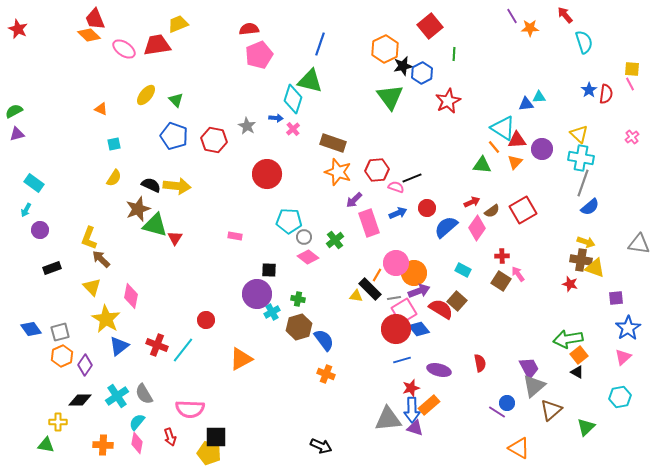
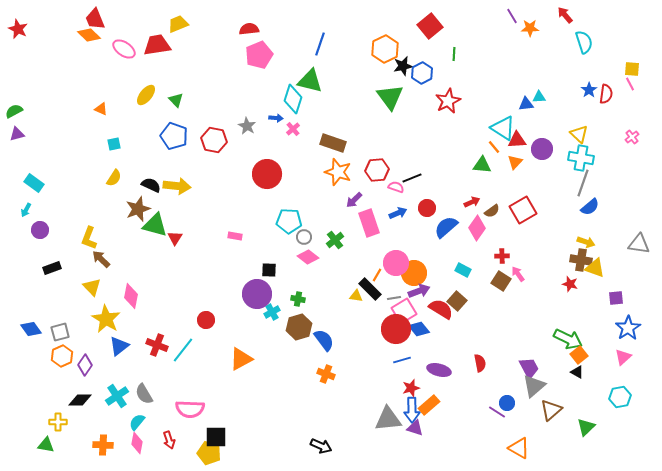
green arrow at (568, 339): rotated 144 degrees counterclockwise
red arrow at (170, 437): moved 1 px left, 3 px down
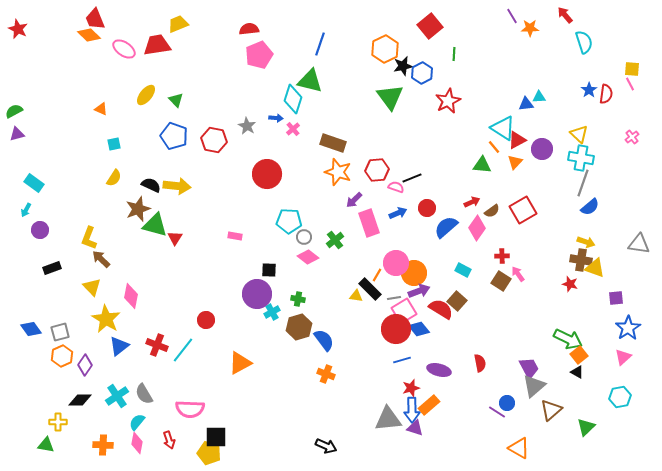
red triangle at (517, 140): rotated 24 degrees counterclockwise
orange triangle at (241, 359): moved 1 px left, 4 px down
black arrow at (321, 446): moved 5 px right
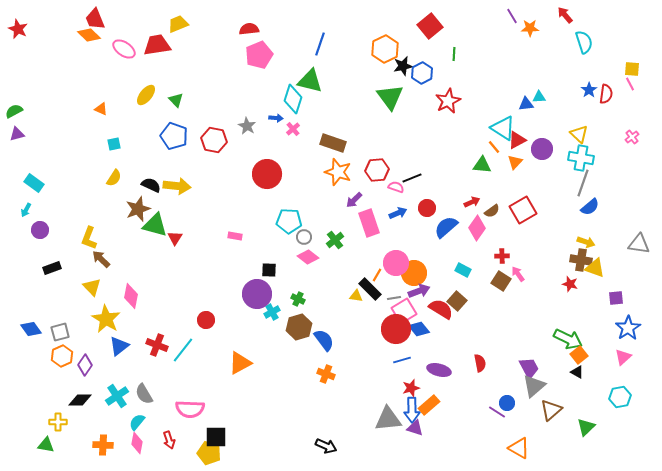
green cross at (298, 299): rotated 16 degrees clockwise
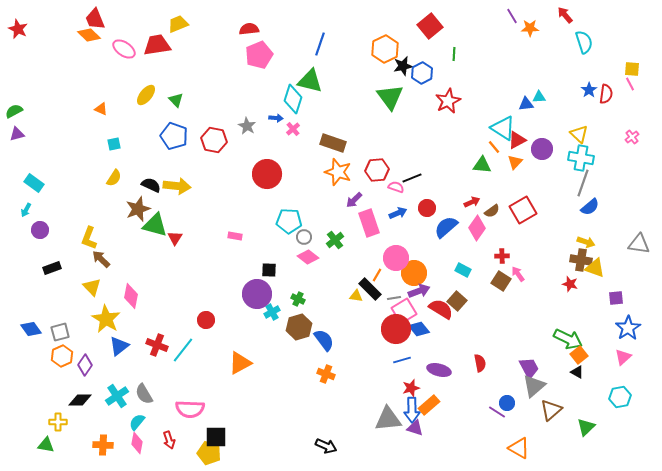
pink circle at (396, 263): moved 5 px up
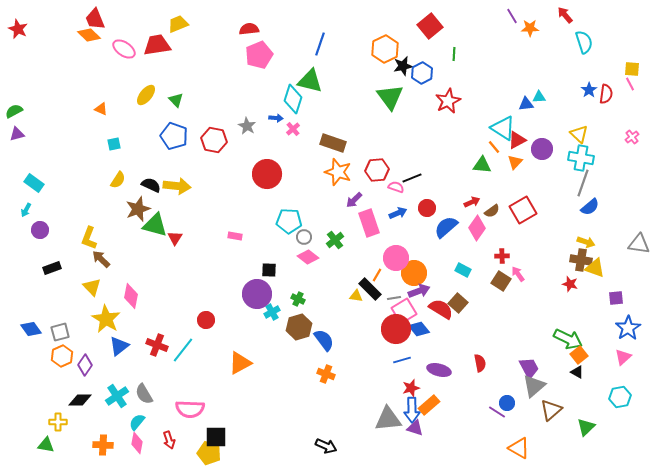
yellow semicircle at (114, 178): moved 4 px right, 2 px down
brown square at (457, 301): moved 1 px right, 2 px down
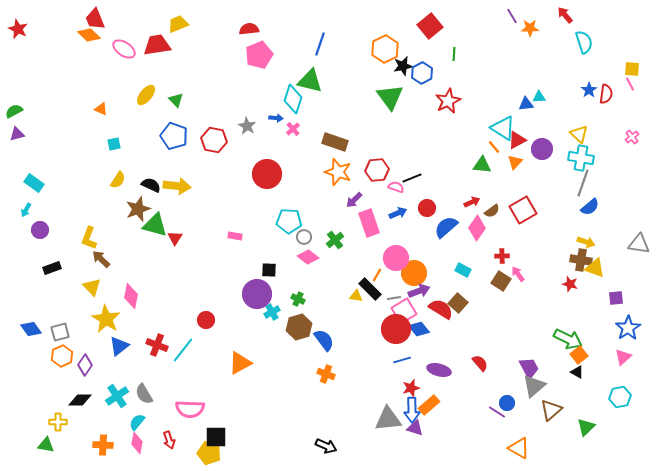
brown rectangle at (333, 143): moved 2 px right, 1 px up
red semicircle at (480, 363): rotated 30 degrees counterclockwise
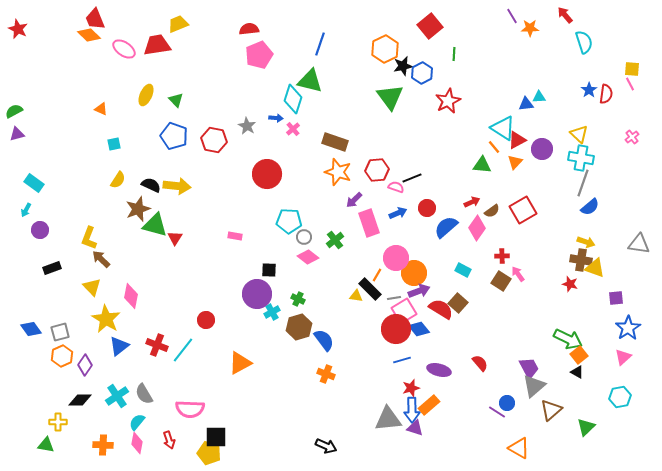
yellow ellipse at (146, 95): rotated 15 degrees counterclockwise
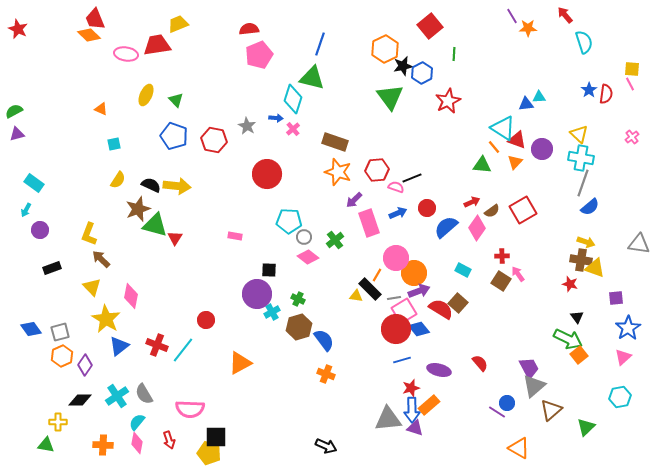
orange star at (530, 28): moved 2 px left
pink ellipse at (124, 49): moved 2 px right, 5 px down; rotated 25 degrees counterclockwise
green triangle at (310, 81): moved 2 px right, 3 px up
red triangle at (517, 140): rotated 48 degrees clockwise
yellow L-shape at (89, 238): moved 4 px up
black triangle at (577, 372): moved 55 px up; rotated 24 degrees clockwise
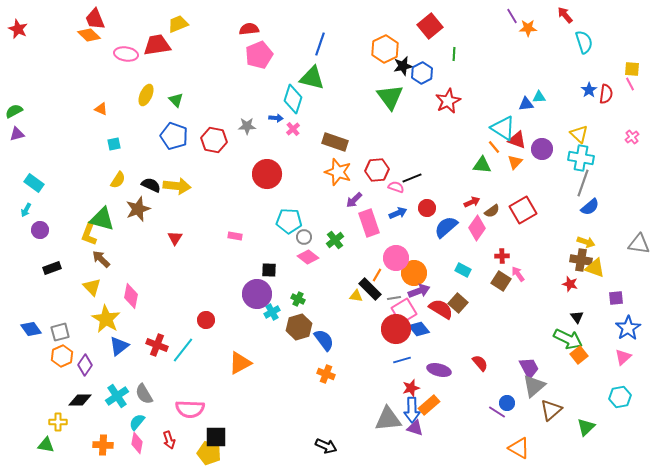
gray star at (247, 126): rotated 30 degrees counterclockwise
green triangle at (155, 225): moved 53 px left, 6 px up
